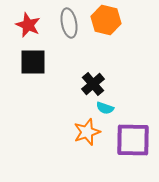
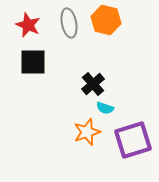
purple square: rotated 18 degrees counterclockwise
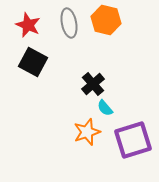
black square: rotated 28 degrees clockwise
cyan semicircle: rotated 30 degrees clockwise
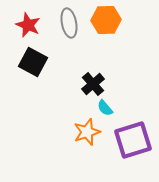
orange hexagon: rotated 16 degrees counterclockwise
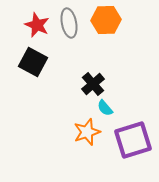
red star: moved 9 px right
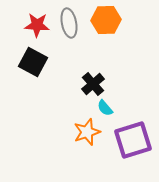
red star: rotated 20 degrees counterclockwise
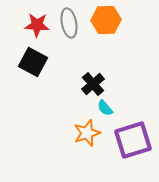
orange star: moved 1 px down
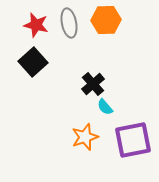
red star: moved 1 px left; rotated 10 degrees clockwise
black square: rotated 20 degrees clockwise
cyan semicircle: moved 1 px up
orange star: moved 2 px left, 4 px down
purple square: rotated 6 degrees clockwise
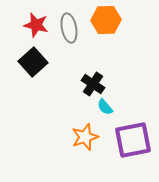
gray ellipse: moved 5 px down
black cross: rotated 15 degrees counterclockwise
